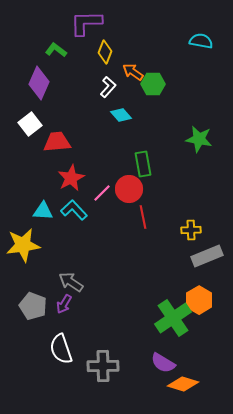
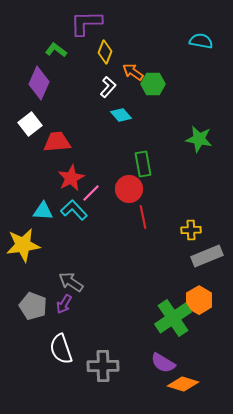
pink line: moved 11 px left
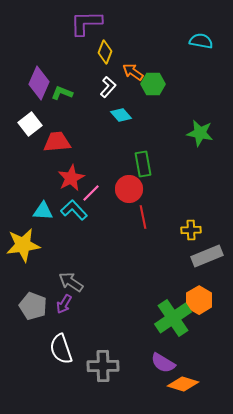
green L-shape: moved 6 px right, 43 px down; rotated 15 degrees counterclockwise
green star: moved 1 px right, 6 px up
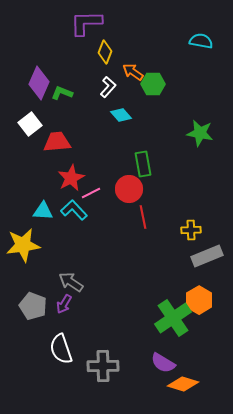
pink line: rotated 18 degrees clockwise
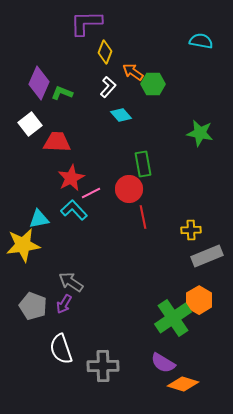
red trapezoid: rotated 8 degrees clockwise
cyan triangle: moved 4 px left, 8 px down; rotated 15 degrees counterclockwise
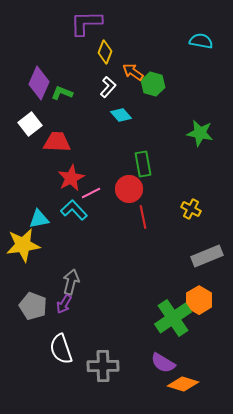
green hexagon: rotated 15 degrees clockwise
yellow cross: moved 21 px up; rotated 30 degrees clockwise
gray arrow: rotated 70 degrees clockwise
